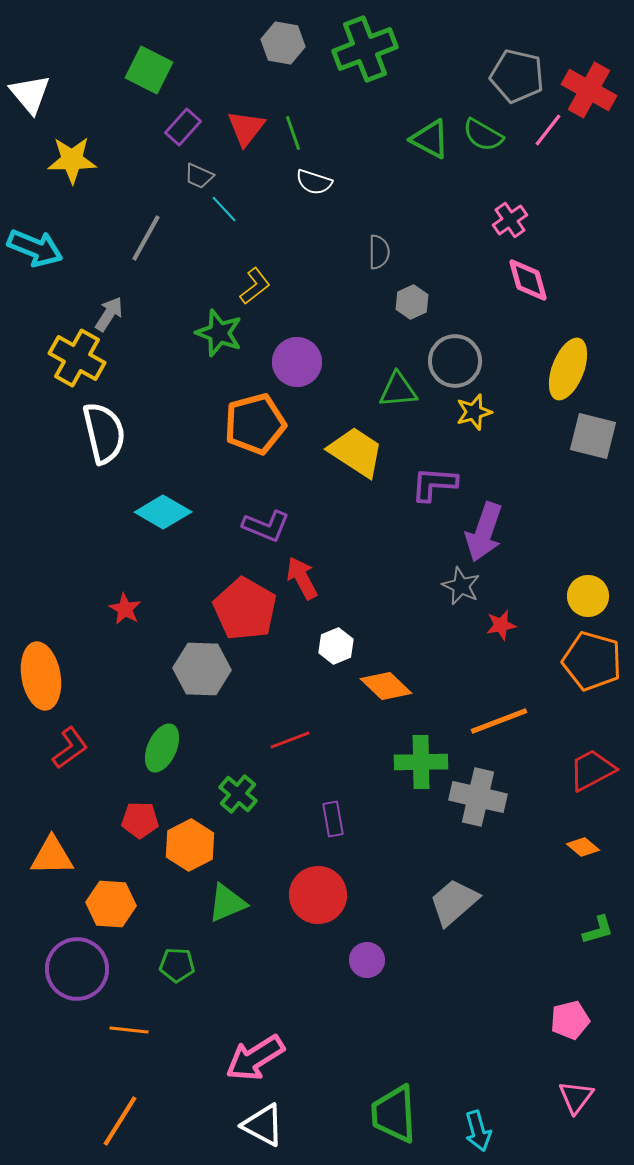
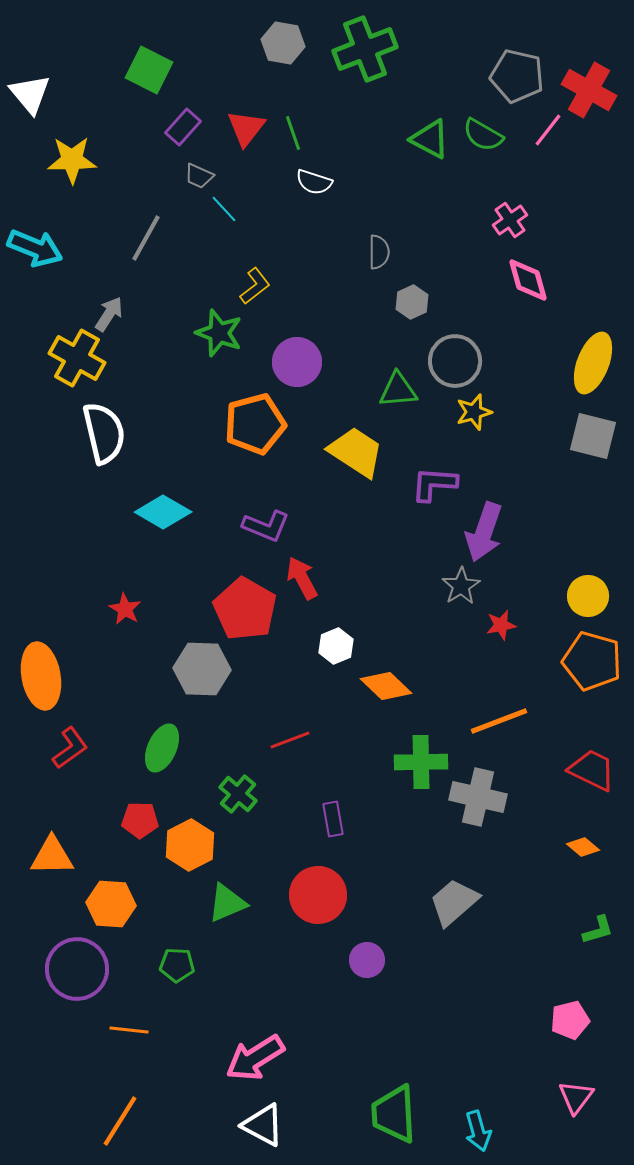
yellow ellipse at (568, 369): moved 25 px right, 6 px up
gray star at (461, 586): rotated 15 degrees clockwise
red trapezoid at (592, 770): rotated 54 degrees clockwise
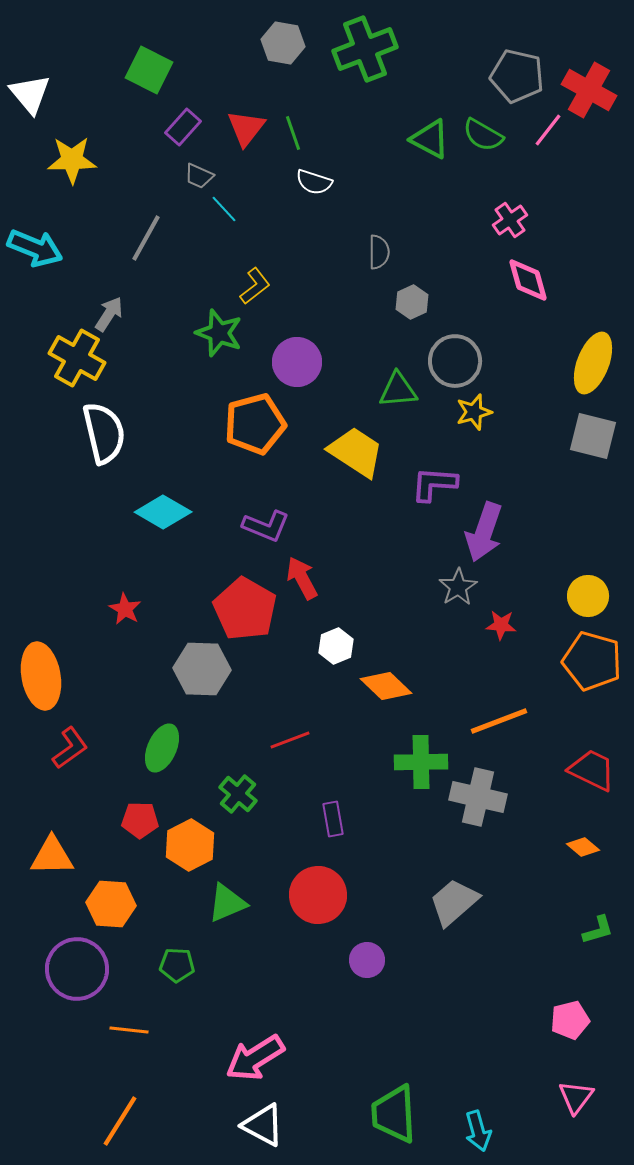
gray star at (461, 586): moved 3 px left, 1 px down
red star at (501, 625): rotated 16 degrees clockwise
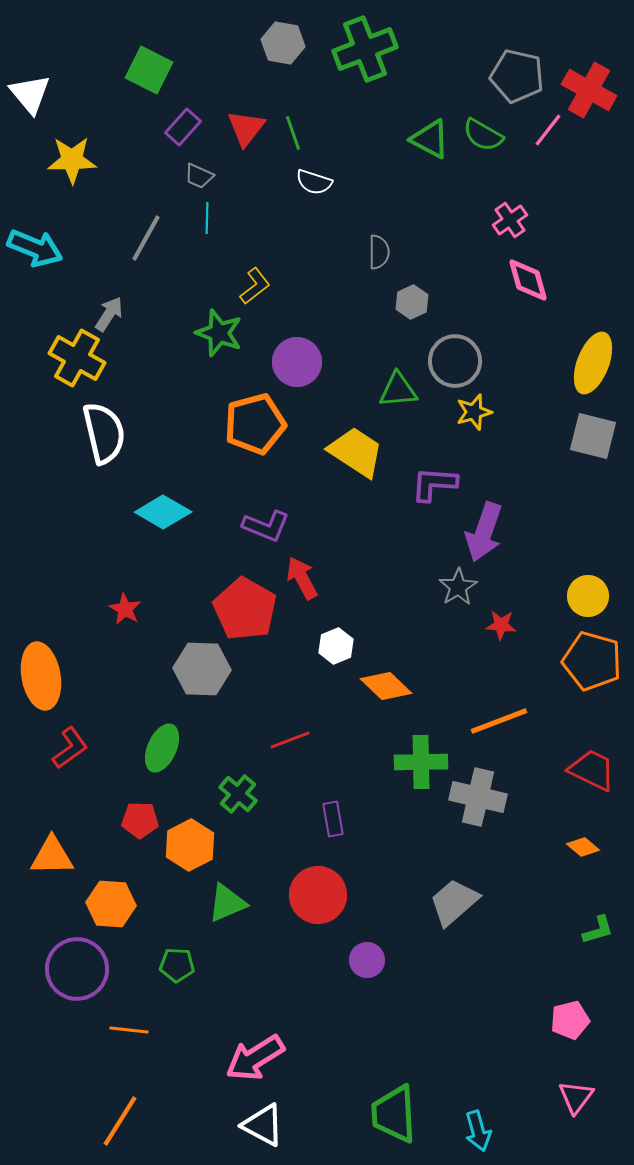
cyan line at (224, 209): moved 17 px left, 9 px down; rotated 44 degrees clockwise
